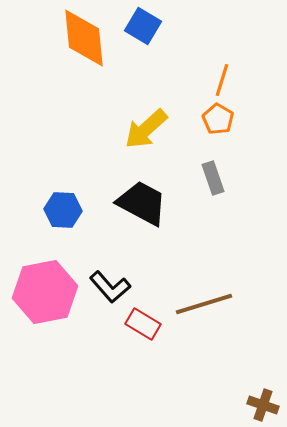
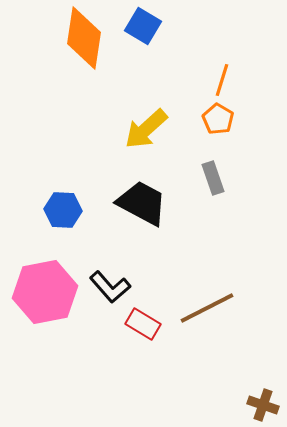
orange diamond: rotated 14 degrees clockwise
brown line: moved 3 px right, 4 px down; rotated 10 degrees counterclockwise
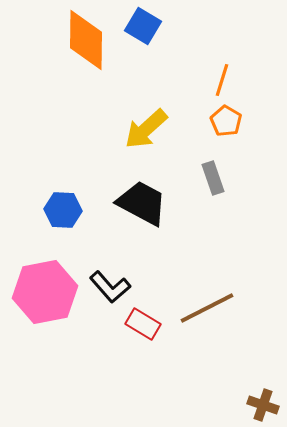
orange diamond: moved 2 px right, 2 px down; rotated 8 degrees counterclockwise
orange pentagon: moved 8 px right, 2 px down
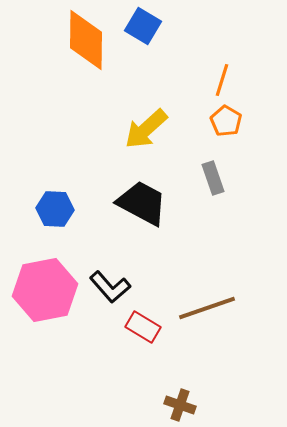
blue hexagon: moved 8 px left, 1 px up
pink hexagon: moved 2 px up
brown line: rotated 8 degrees clockwise
red rectangle: moved 3 px down
brown cross: moved 83 px left
